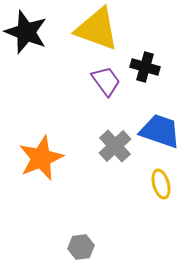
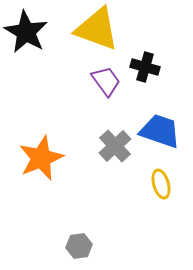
black star: rotated 9 degrees clockwise
gray hexagon: moved 2 px left, 1 px up
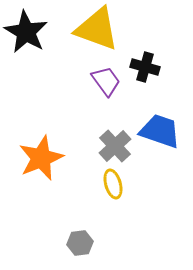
yellow ellipse: moved 48 px left
gray hexagon: moved 1 px right, 3 px up
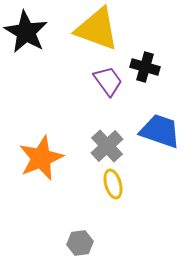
purple trapezoid: moved 2 px right
gray cross: moved 8 px left
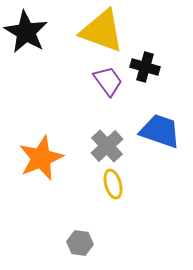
yellow triangle: moved 5 px right, 2 px down
gray hexagon: rotated 15 degrees clockwise
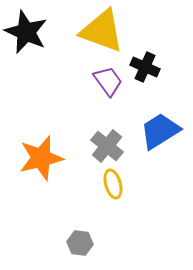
black star: rotated 6 degrees counterclockwise
black cross: rotated 8 degrees clockwise
blue trapezoid: rotated 51 degrees counterclockwise
gray cross: rotated 8 degrees counterclockwise
orange star: rotated 9 degrees clockwise
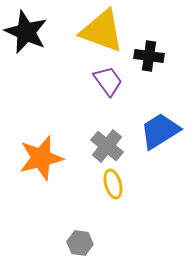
black cross: moved 4 px right, 11 px up; rotated 16 degrees counterclockwise
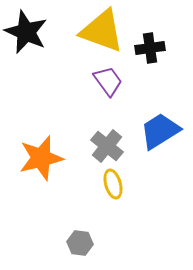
black cross: moved 1 px right, 8 px up; rotated 16 degrees counterclockwise
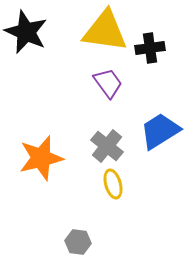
yellow triangle: moved 3 px right; rotated 12 degrees counterclockwise
purple trapezoid: moved 2 px down
gray hexagon: moved 2 px left, 1 px up
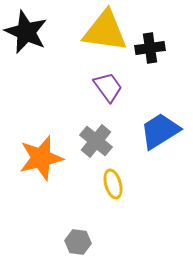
purple trapezoid: moved 4 px down
gray cross: moved 11 px left, 5 px up
